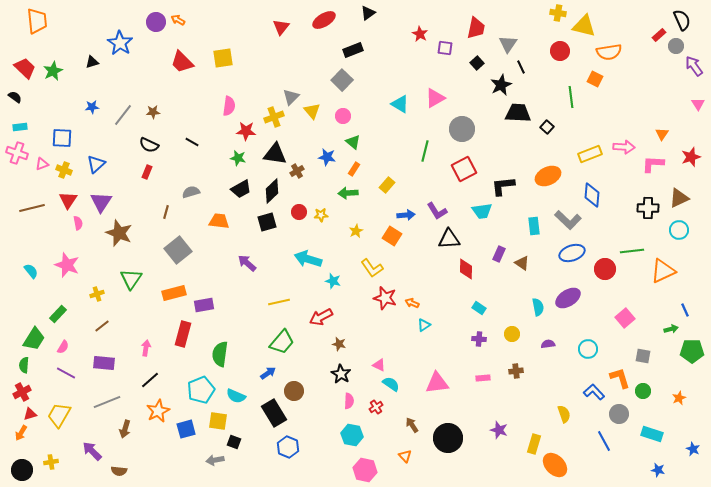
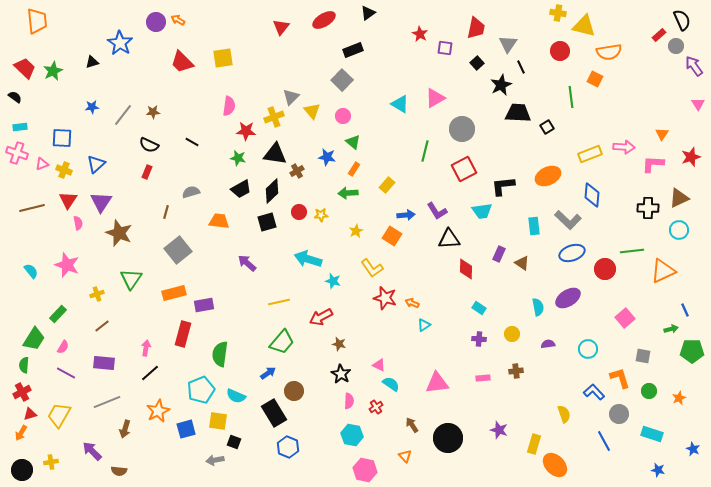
black square at (547, 127): rotated 16 degrees clockwise
black line at (150, 380): moved 7 px up
green circle at (643, 391): moved 6 px right
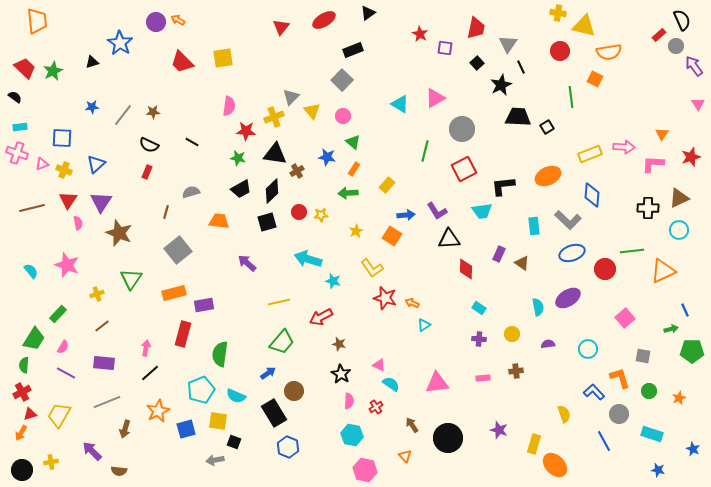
black trapezoid at (518, 113): moved 4 px down
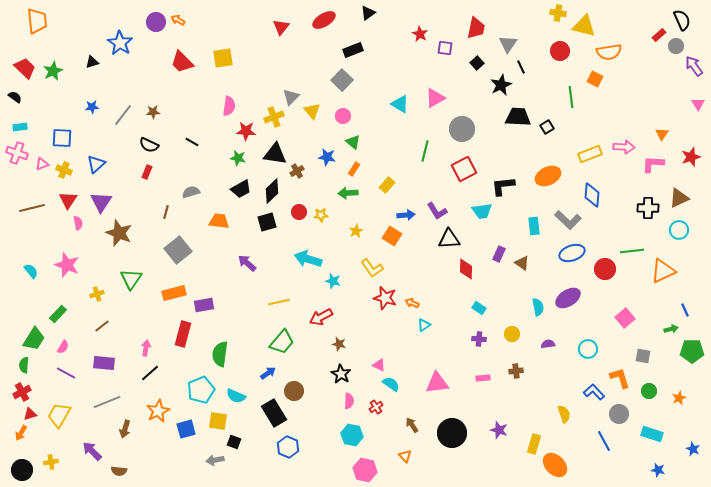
black circle at (448, 438): moved 4 px right, 5 px up
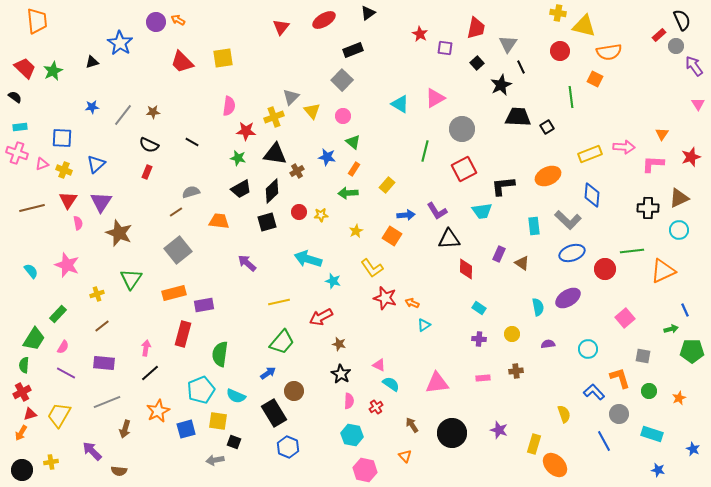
brown line at (166, 212): moved 10 px right; rotated 40 degrees clockwise
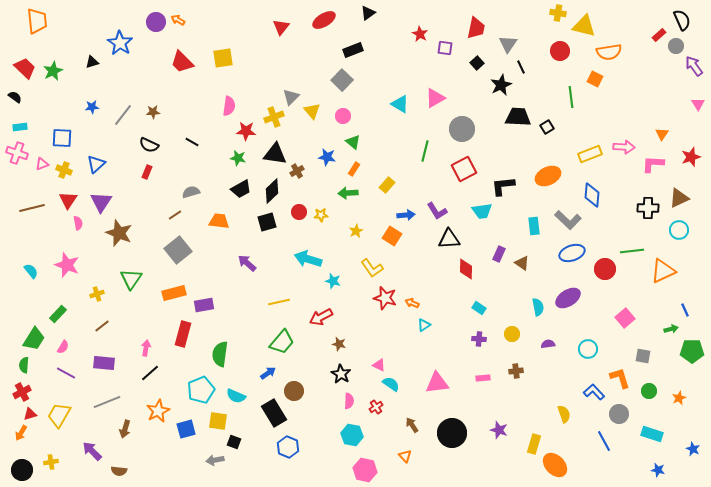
brown line at (176, 212): moved 1 px left, 3 px down
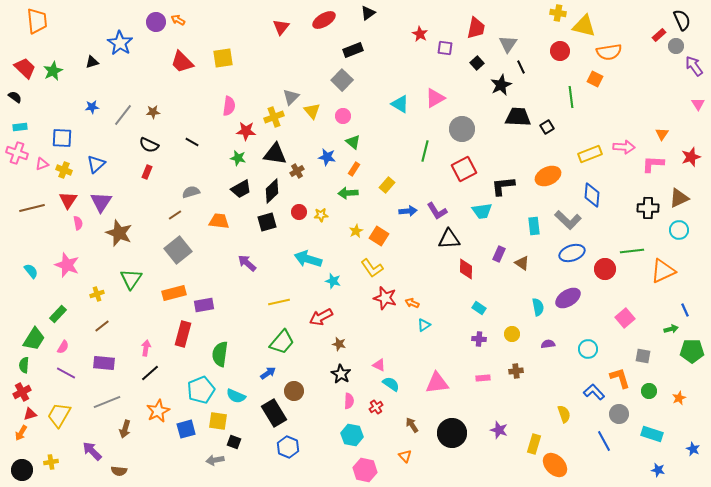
blue arrow at (406, 215): moved 2 px right, 4 px up
orange square at (392, 236): moved 13 px left
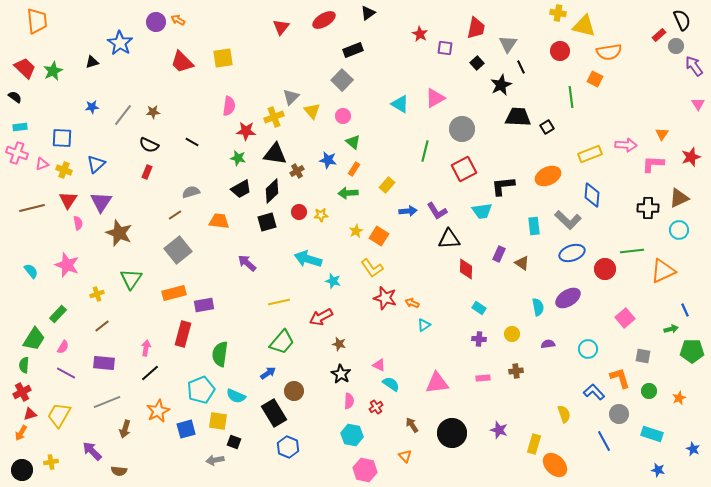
pink arrow at (624, 147): moved 2 px right, 2 px up
blue star at (327, 157): moved 1 px right, 3 px down
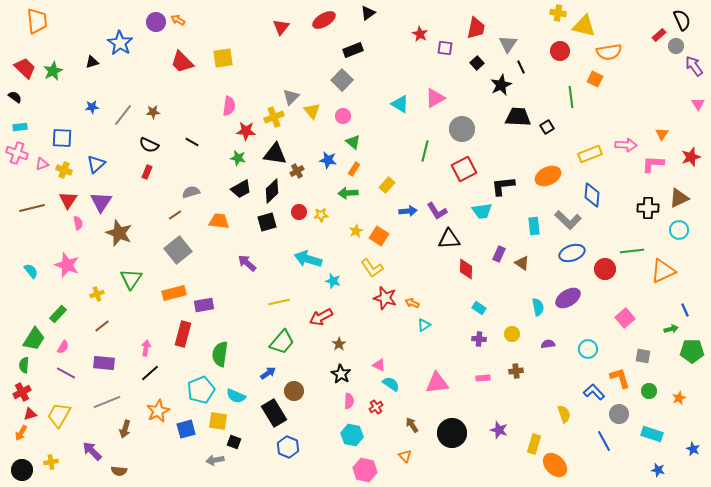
brown star at (339, 344): rotated 24 degrees clockwise
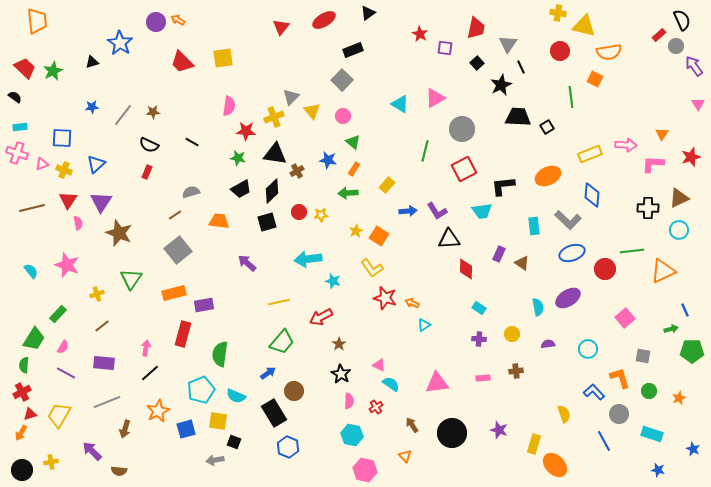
cyan arrow at (308, 259): rotated 24 degrees counterclockwise
